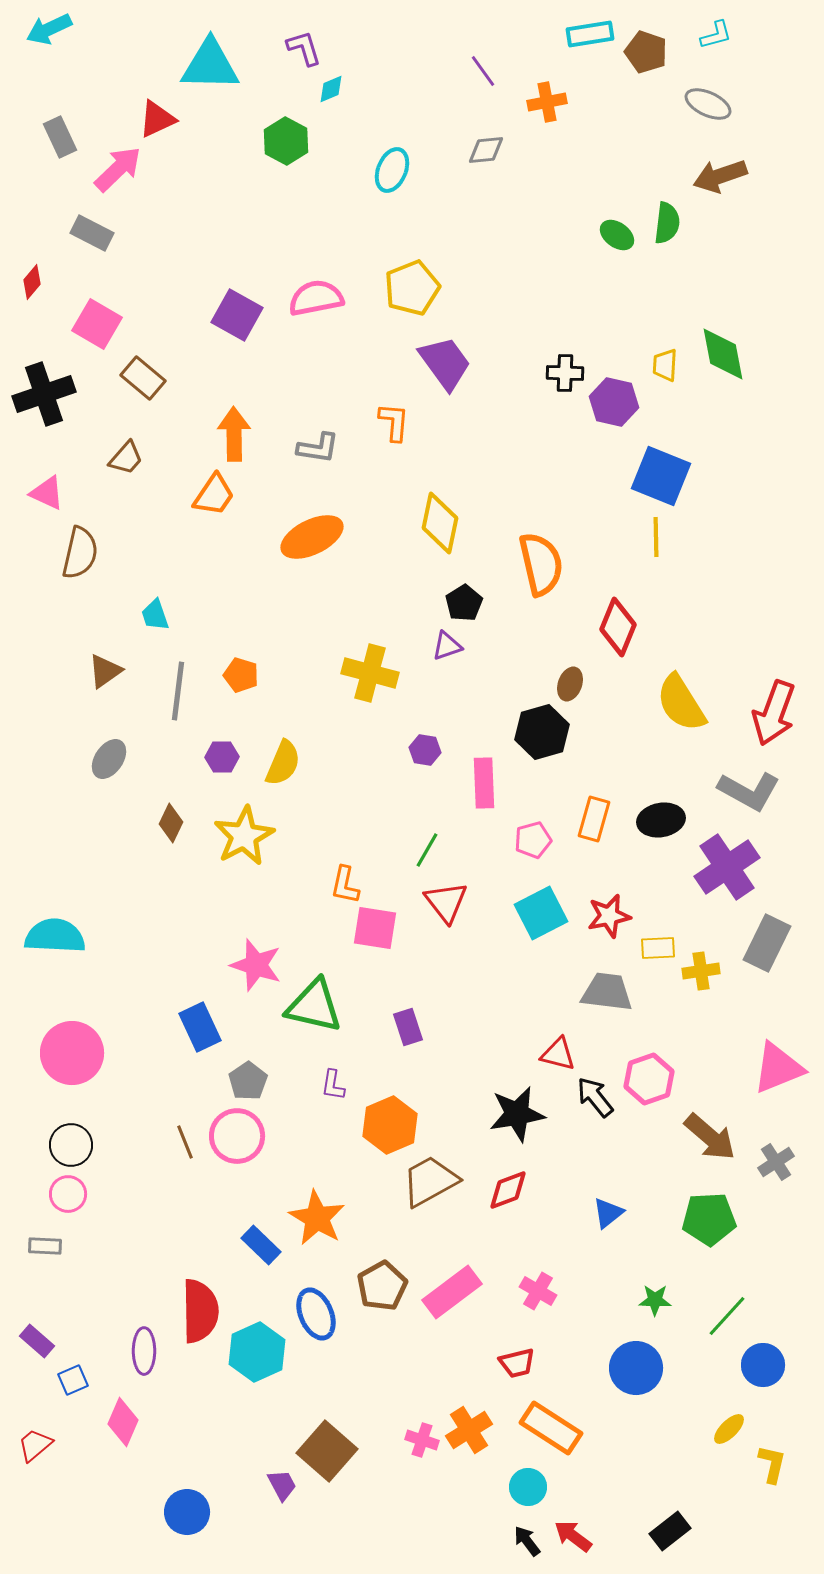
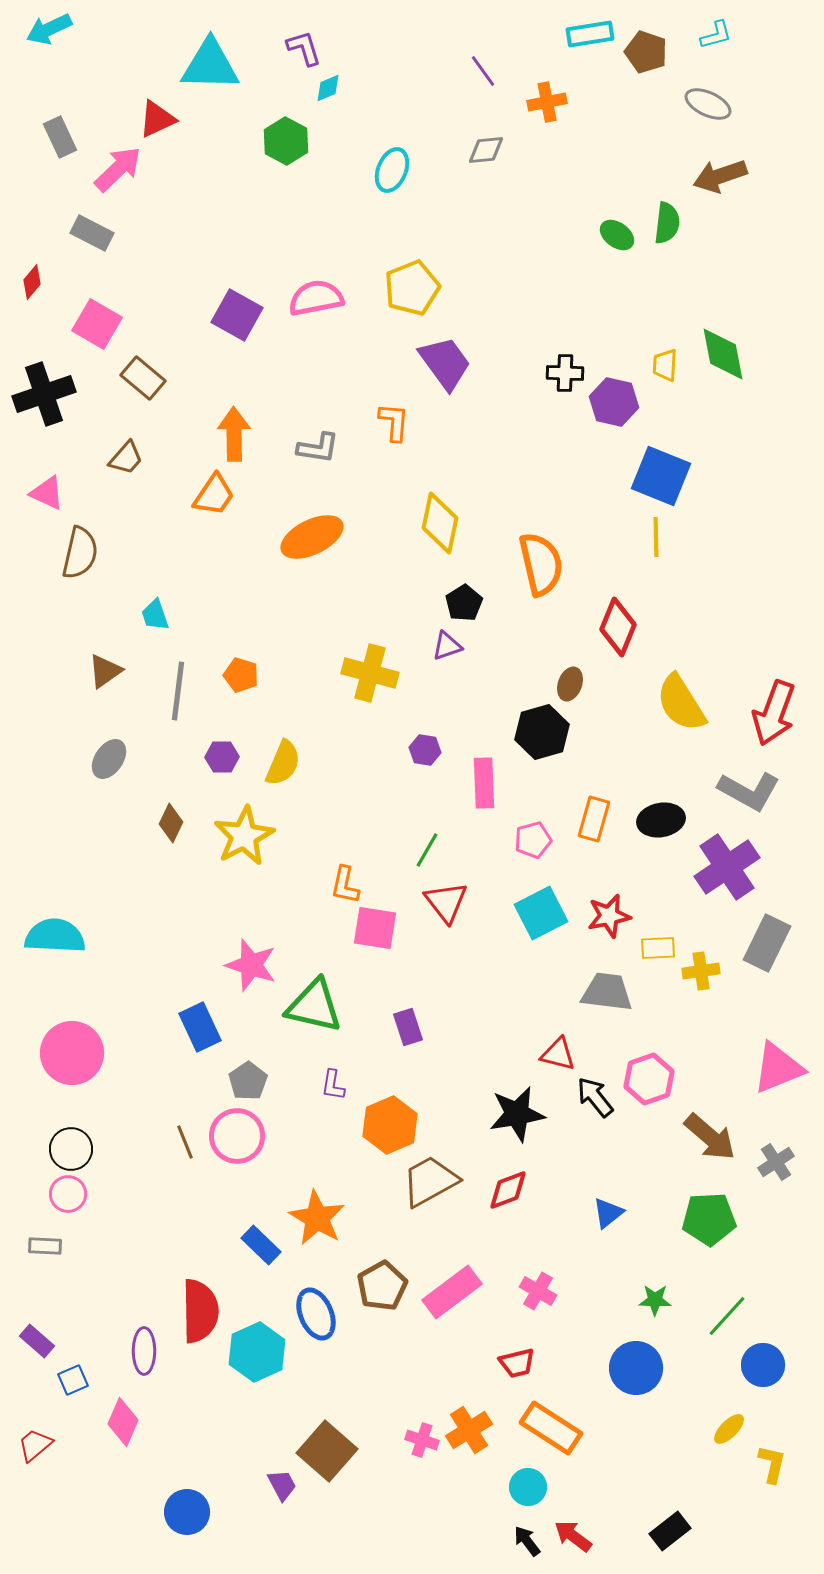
cyan diamond at (331, 89): moved 3 px left, 1 px up
pink star at (256, 965): moved 5 px left
black circle at (71, 1145): moved 4 px down
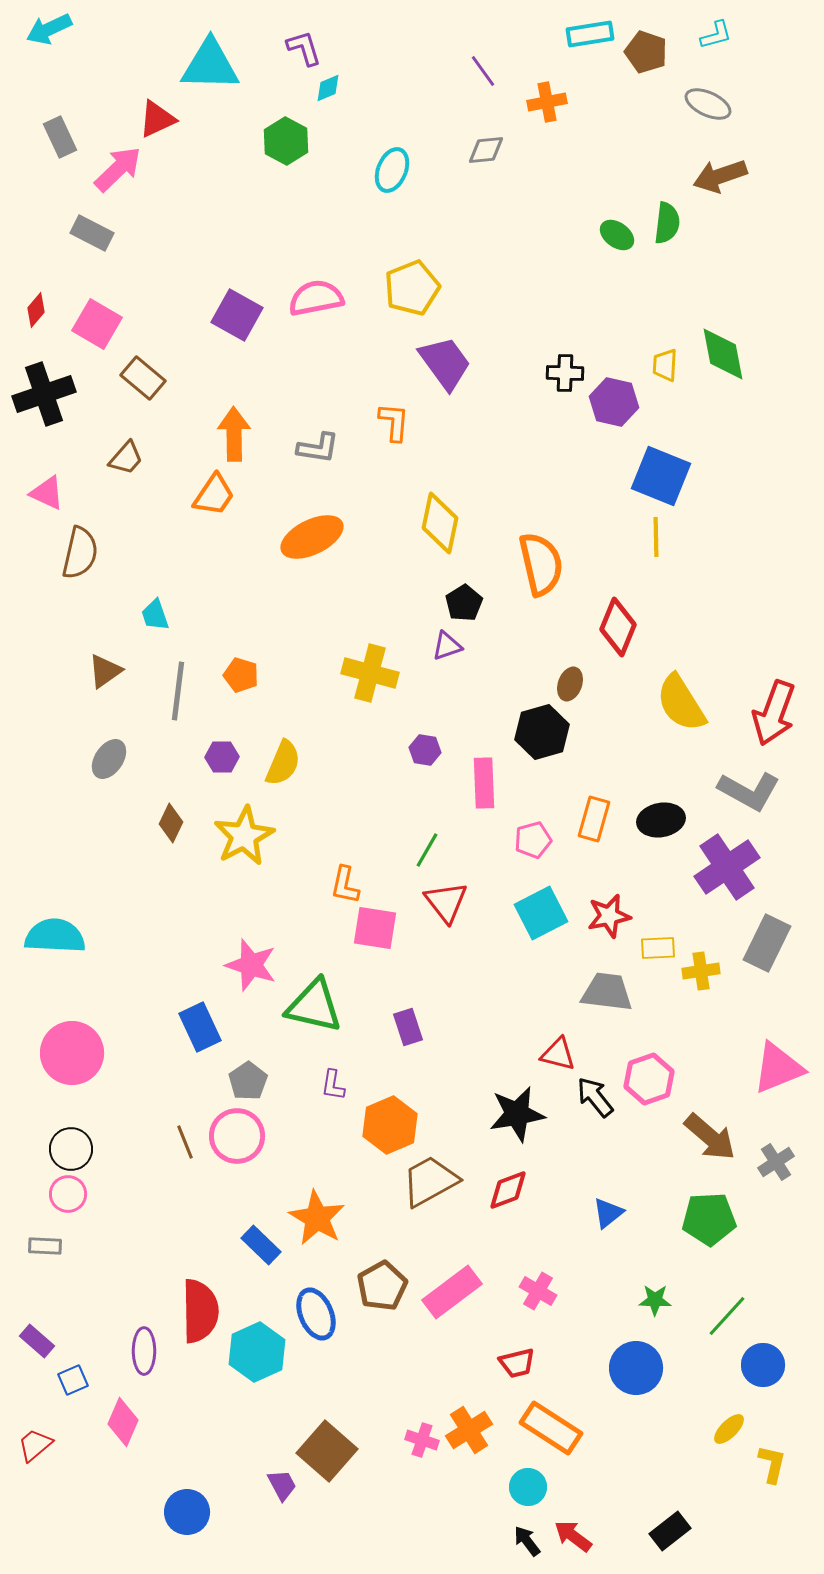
red diamond at (32, 282): moved 4 px right, 28 px down
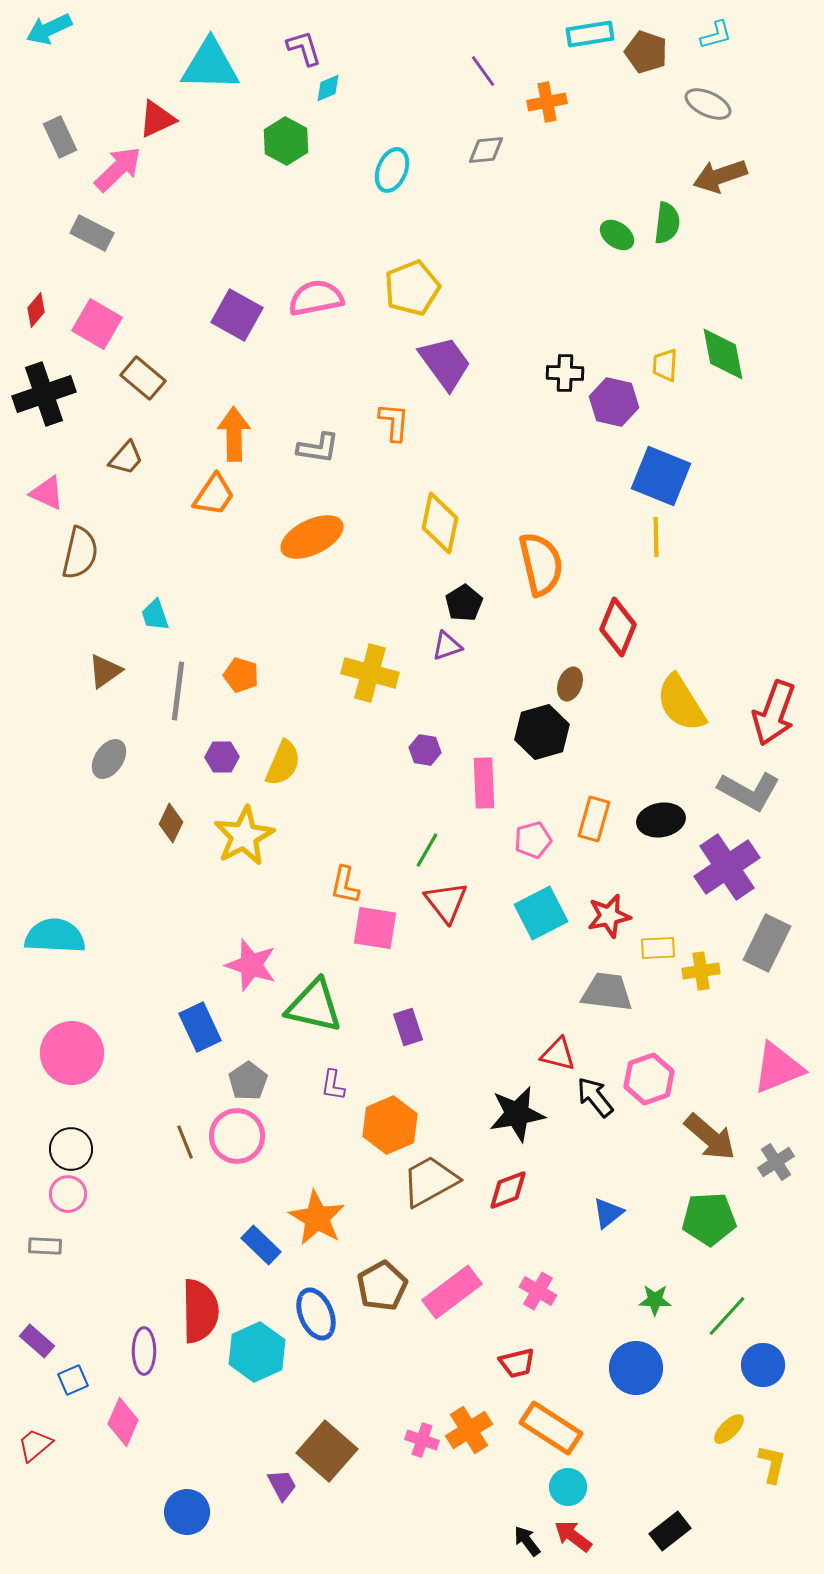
cyan circle at (528, 1487): moved 40 px right
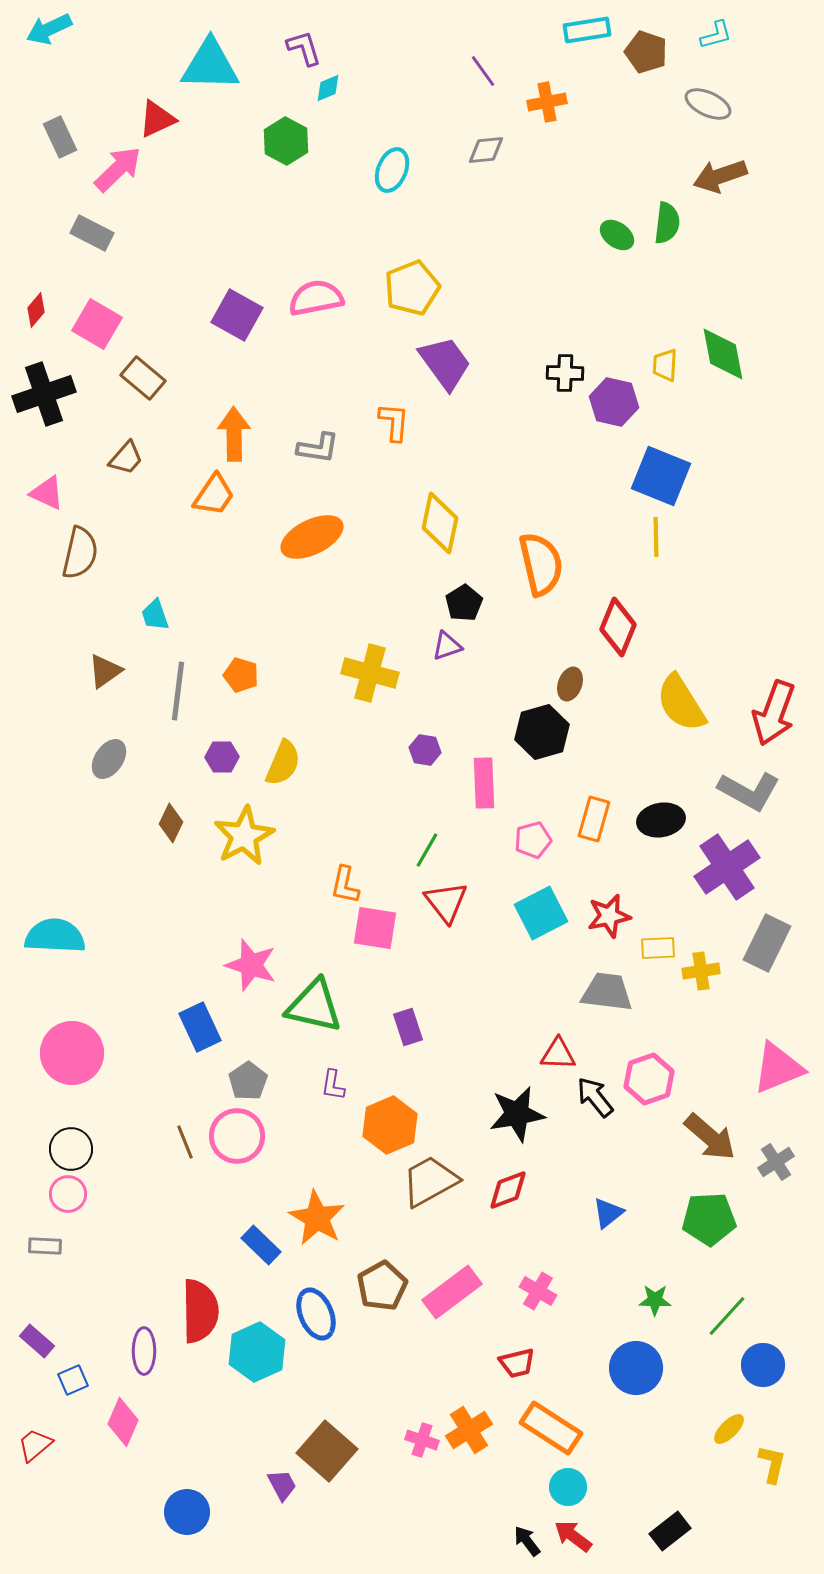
cyan rectangle at (590, 34): moved 3 px left, 4 px up
red triangle at (558, 1054): rotated 12 degrees counterclockwise
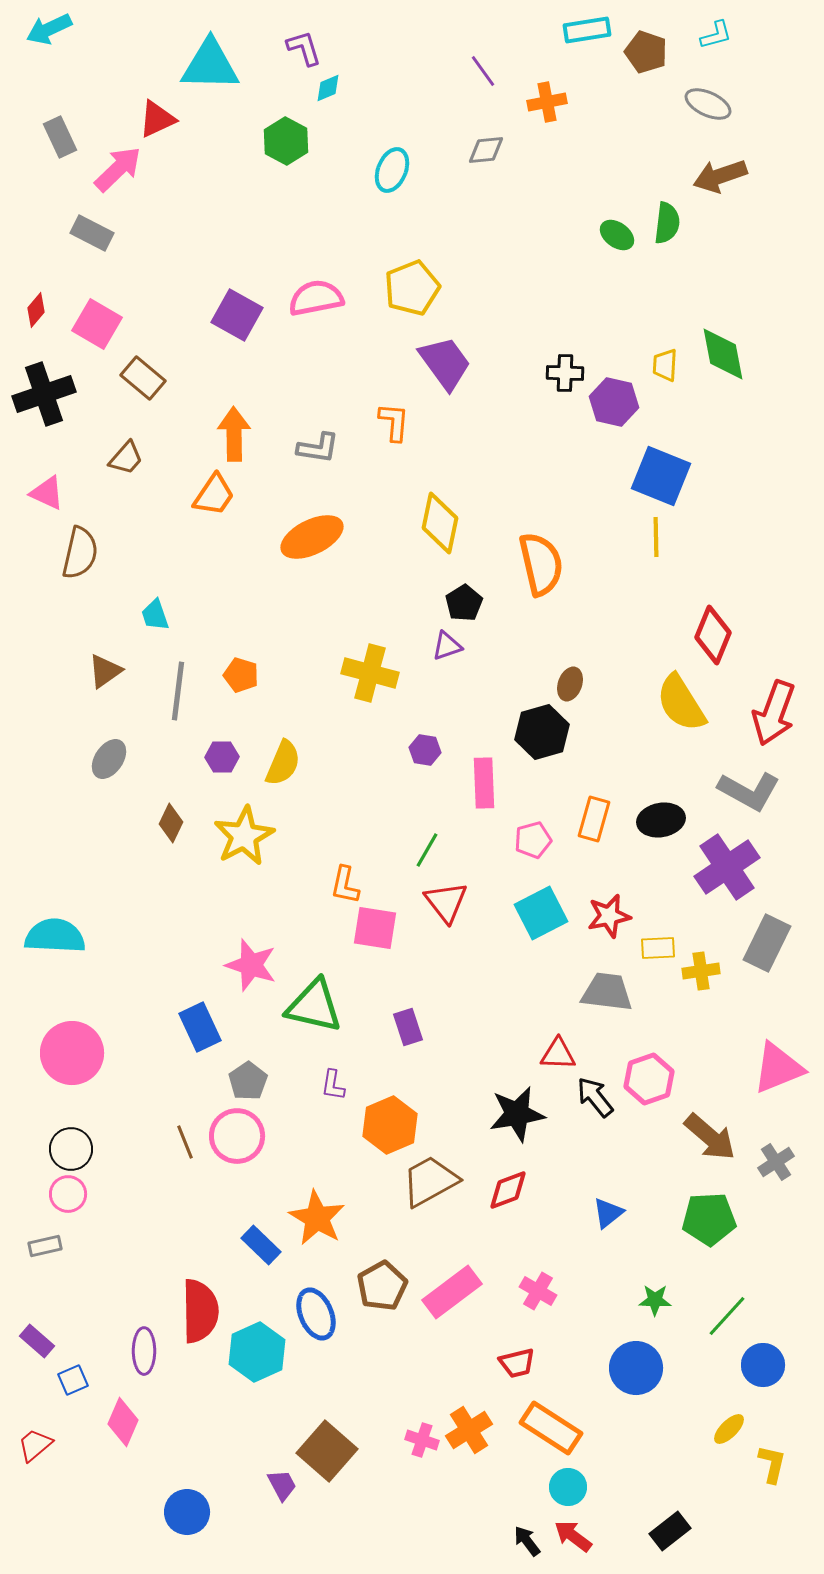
red diamond at (618, 627): moved 95 px right, 8 px down
gray rectangle at (45, 1246): rotated 16 degrees counterclockwise
